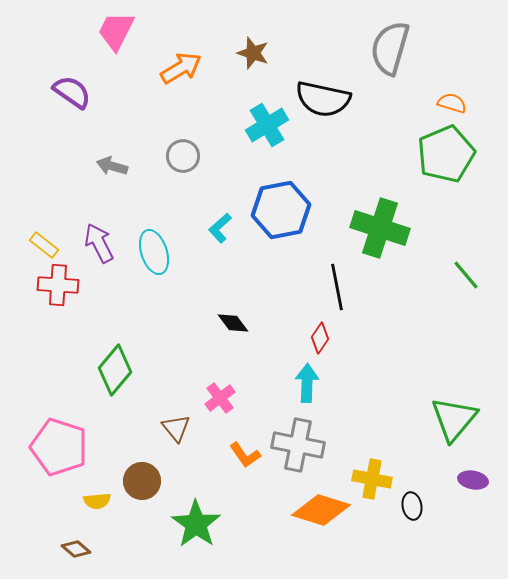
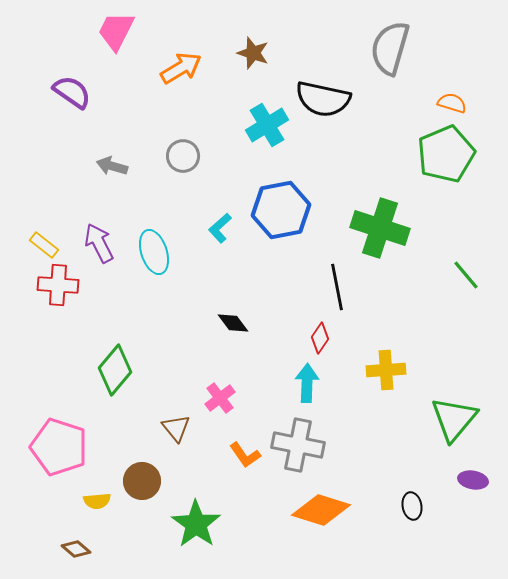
yellow cross: moved 14 px right, 109 px up; rotated 15 degrees counterclockwise
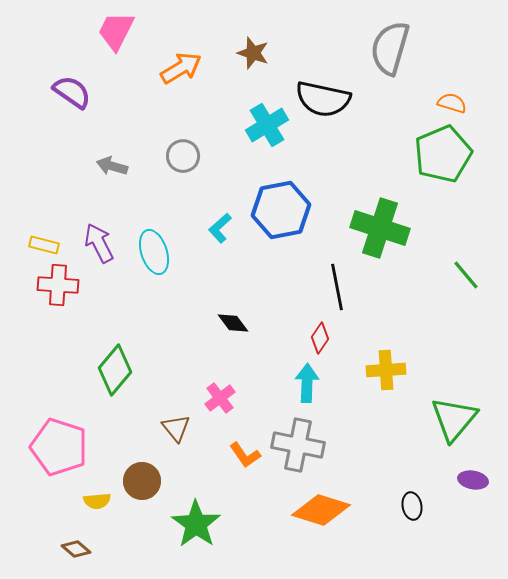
green pentagon: moved 3 px left
yellow rectangle: rotated 24 degrees counterclockwise
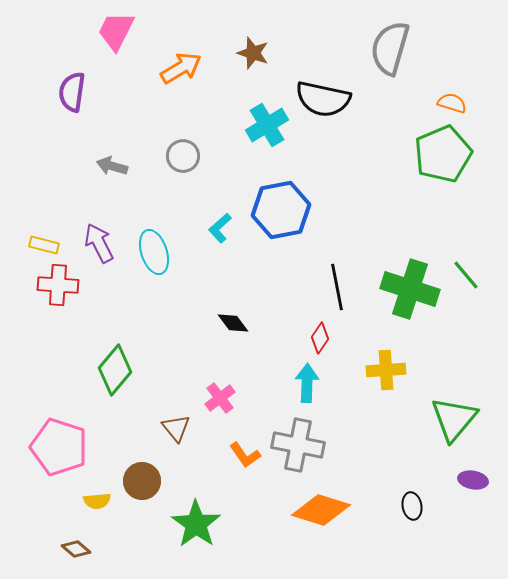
purple semicircle: rotated 117 degrees counterclockwise
green cross: moved 30 px right, 61 px down
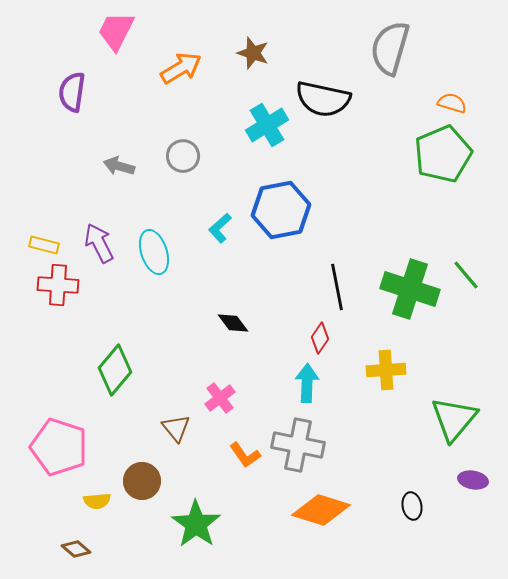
gray arrow: moved 7 px right
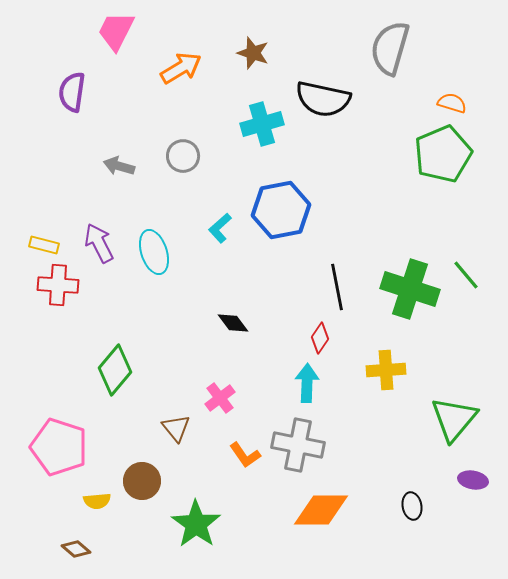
cyan cross: moved 5 px left, 1 px up; rotated 15 degrees clockwise
orange diamond: rotated 18 degrees counterclockwise
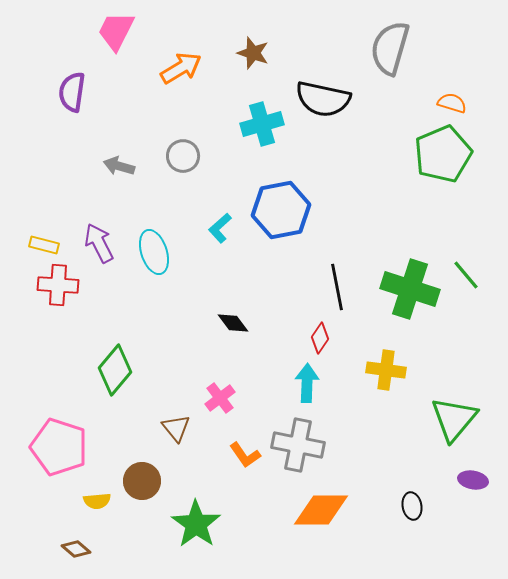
yellow cross: rotated 12 degrees clockwise
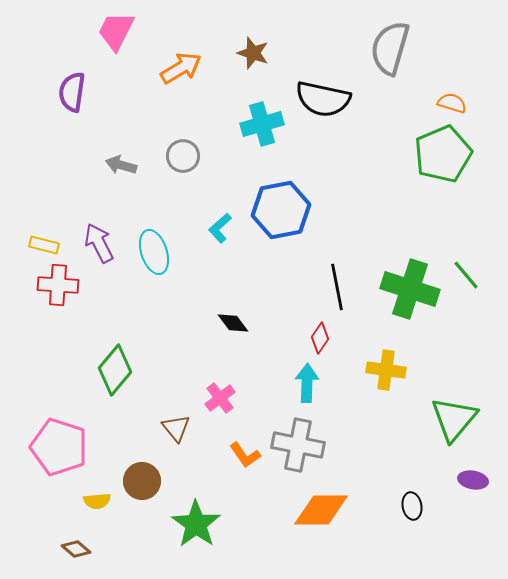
gray arrow: moved 2 px right, 1 px up
